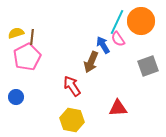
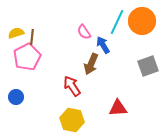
orange circle: moved 1 px right
pink semicircle: moved 34 px left, 7 px up
brown arrow: moved 2 px down
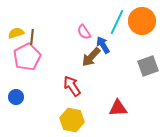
brown arrow: moved 7 px up; rotated 20 degrees clockwise
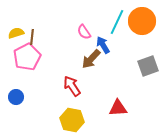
brown arrow: moved 2 px down
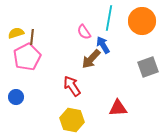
cyan line: moved 8 px left, 4 px up; rotated 15 degrees counterclockwise
gray square: moved 1 px down
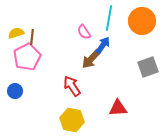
blue arrow: rotated 66 degrees clockwise
blue circle: moved 1 px left, 6 px up
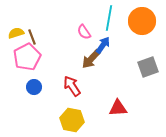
brown line: rotated 28 degrees counterclockwise
blue circle: moved 19 px right, 4 px up
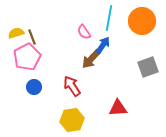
yellow hexagon: rotated 20 degrees counterclockwise
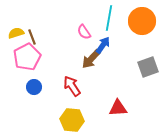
yellow hexagon: rotated 15 degrees clockwise
